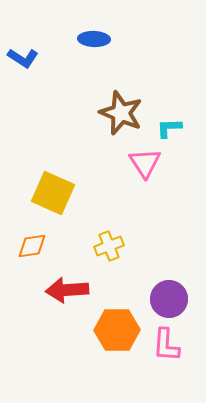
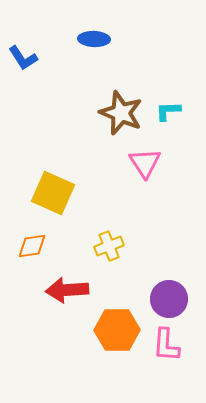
blue L-shape: rotated 24 degrees clockwise
cyan L-shape: moved 1 px left, 17 px up
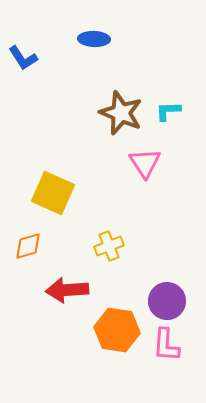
orange diamond: moved 4 px left; rotated 8 degrees counterclockwise
purple circle: moved 2 px left, 2 px down
orange hexagon: rotated 9 degrees clockwise
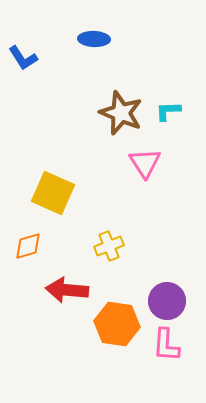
red arrow: rotated 9 degrees clockwise
orange hexagon: moved 6 px up
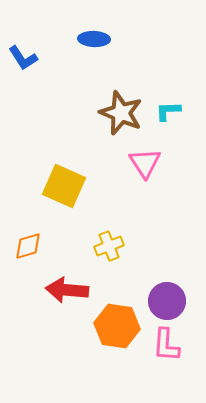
yellow square: moved 11 px right, 7 px up
orange hexagon: moved 2 px down
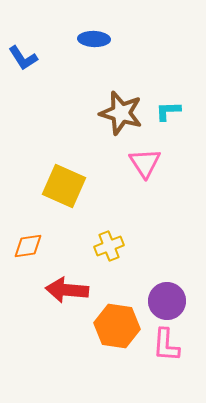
brown star: rotated 6 degrees counterclockwise
orange diamond: rotated 8 degrees clockwise
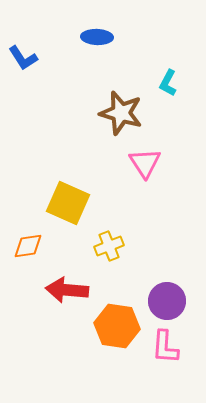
blue ellipse: moved 3 px right, 2 px up
cyan L-shape: moved 28 px up; rotated 60 degrees counterclockwise
yellow square: moved 4 px right, 17 px down
pink L-shape: moved 1 px left, 2 px down
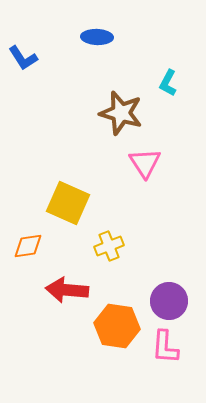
purple circle: moved 2 px right
